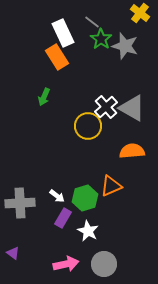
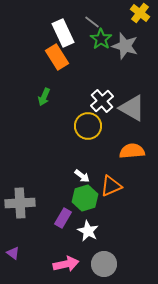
white cross: moved 4 px left, 6 px up
white arrow: moved 25 px right, 20 px up
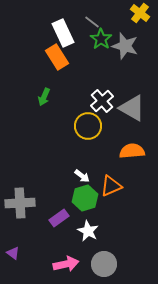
purple rectangle: moved 4 px left; rotated 24 degrees clockwise
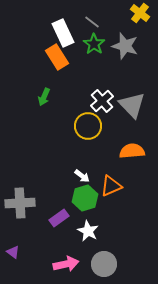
green star: moved 7 px left, 5 px down
gray triangle: moved 3 px up; rotated 16 degrees clockwise
purple triangle: moved 1 px up
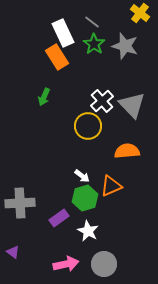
orange semicircle: moved 5 px left
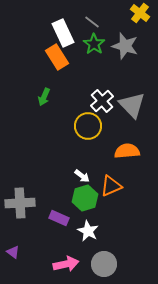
purple rectangle: rotated 60 degrees clockwise
